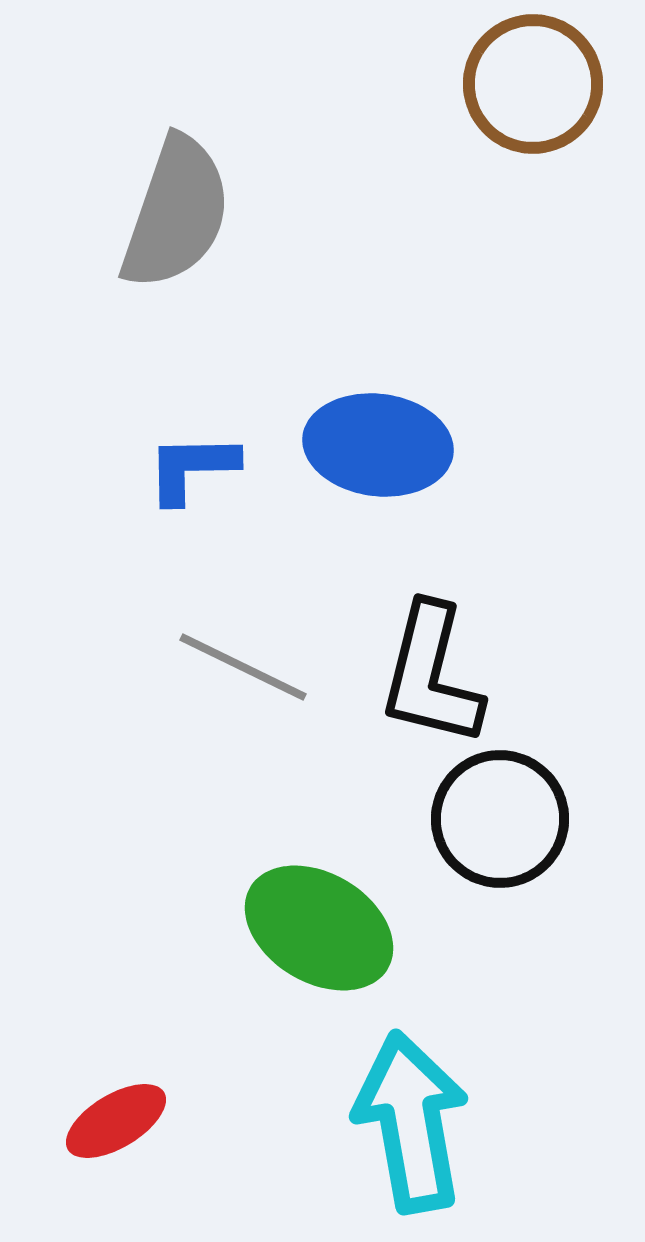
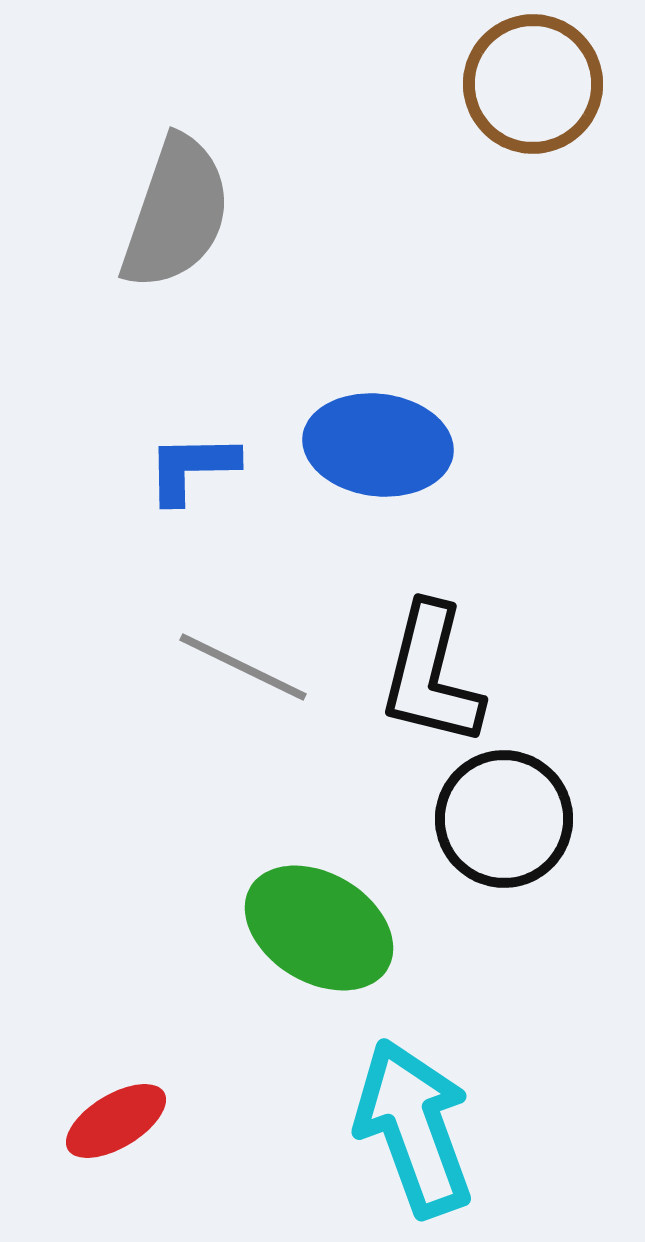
black circle: moved 4 px right
cyan arrow: moved 3 px right, 6 px down; rotated 10 degrees counterclockwise
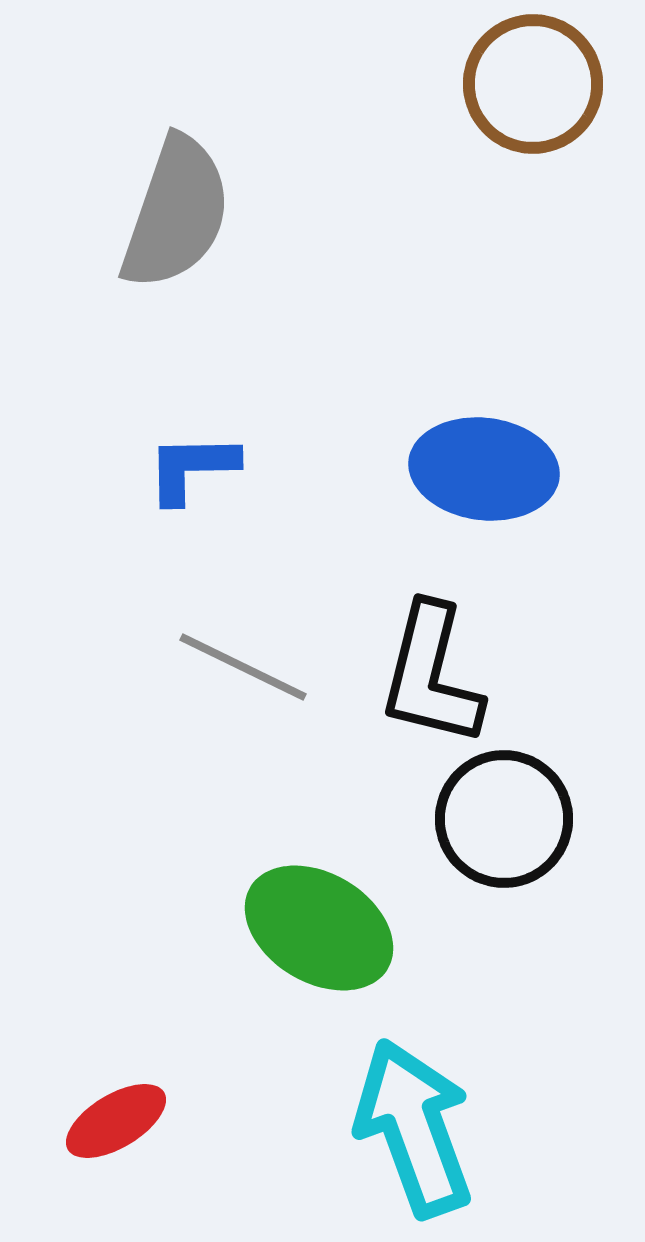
blue ellipse: moved 106 px right, 24 px down
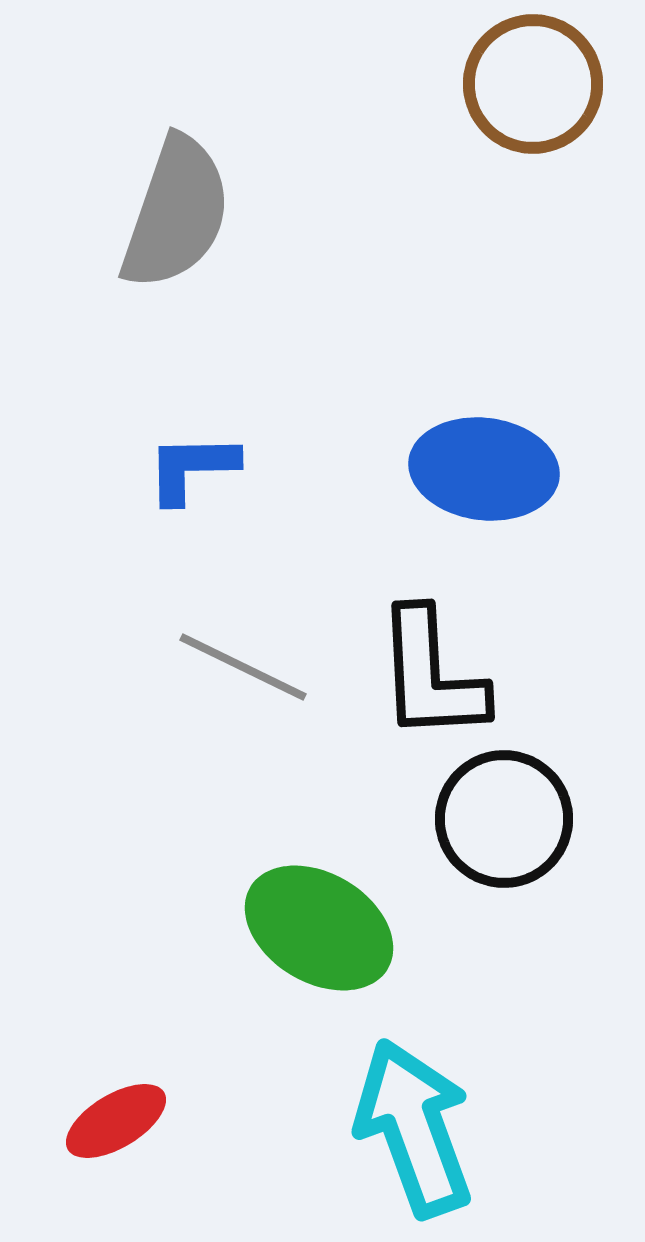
black L-shape: rotated 17 degrees counterclockwise
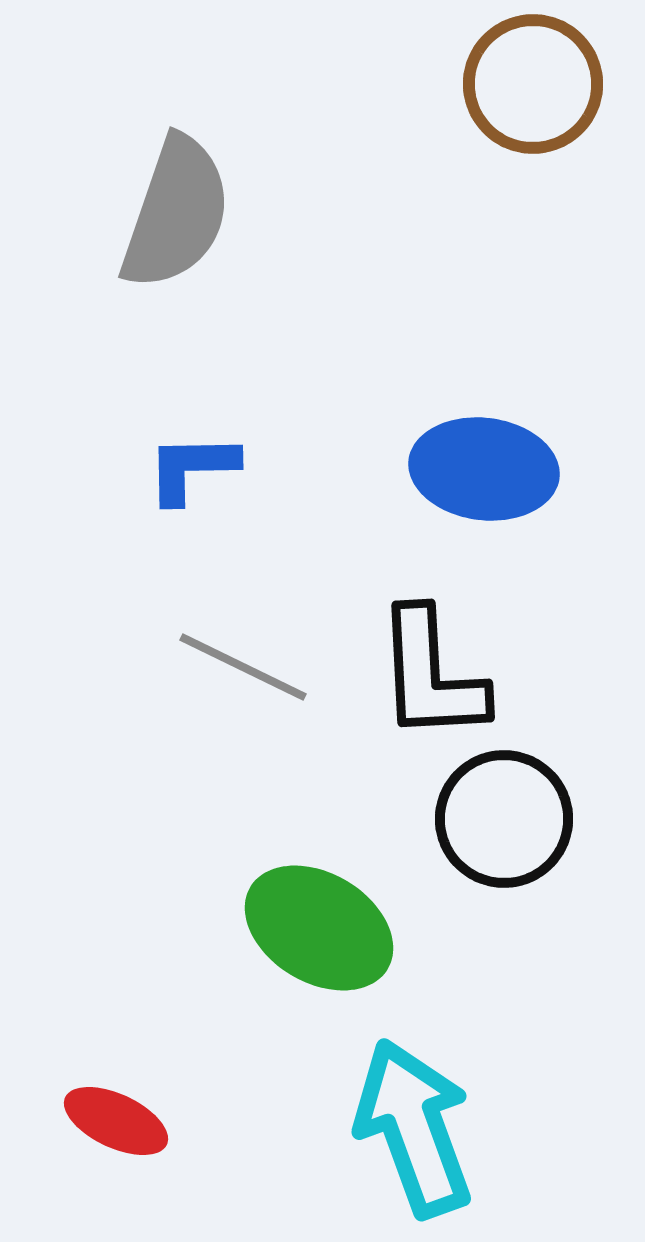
red ellipse: rotated 56 degrees clockwise
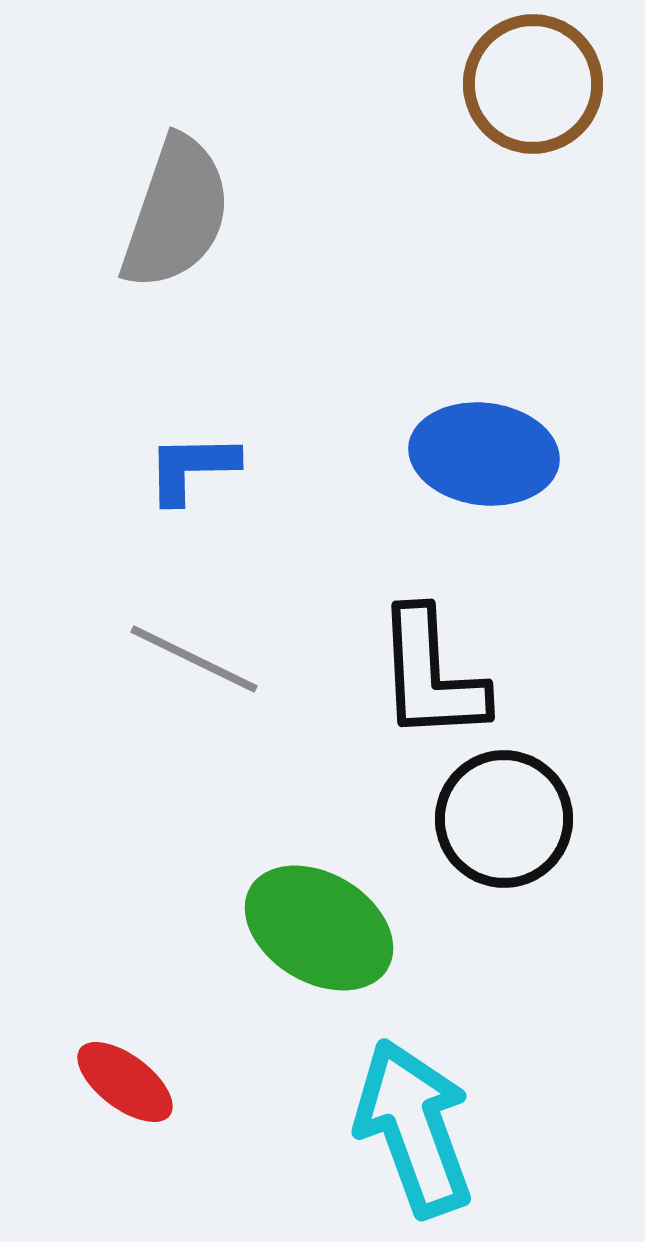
blue ellipse: moved 15 px up
gray line: moved 49 px left, 8 px up
red ellipse: moved 9 px right, 39 px up; rotated 12 degrees clockwise
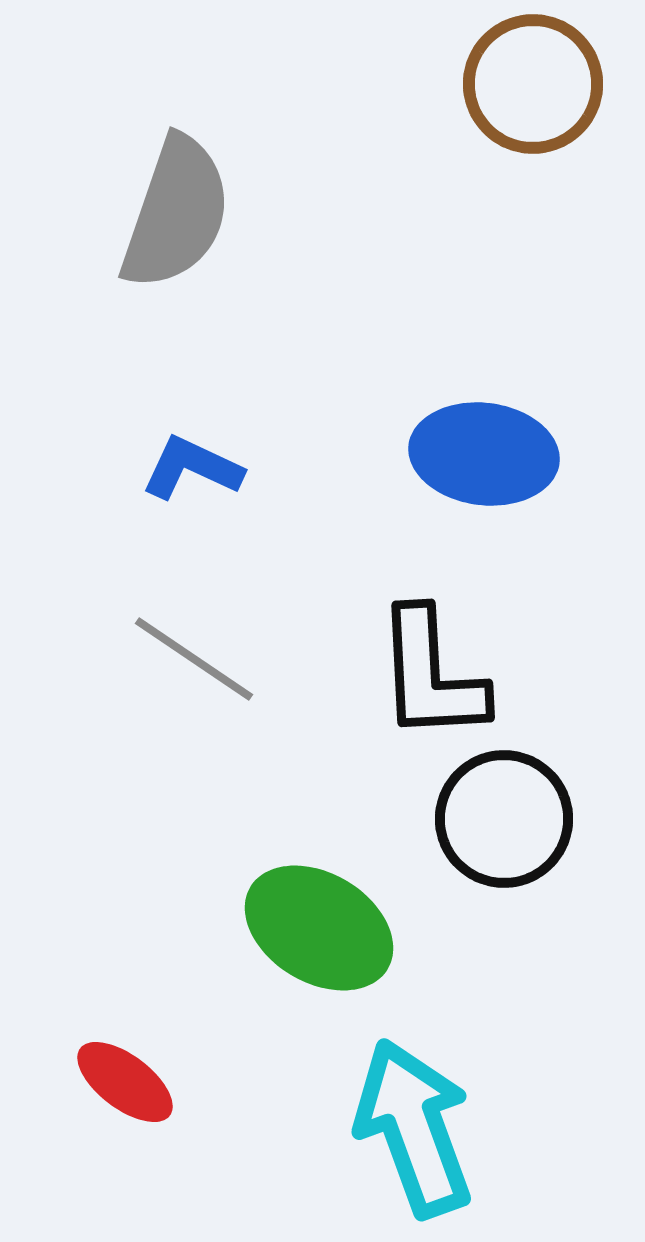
blue L-shape: rotated 26 degrees clockwise
gray line: rotated 8 degrees clockwise
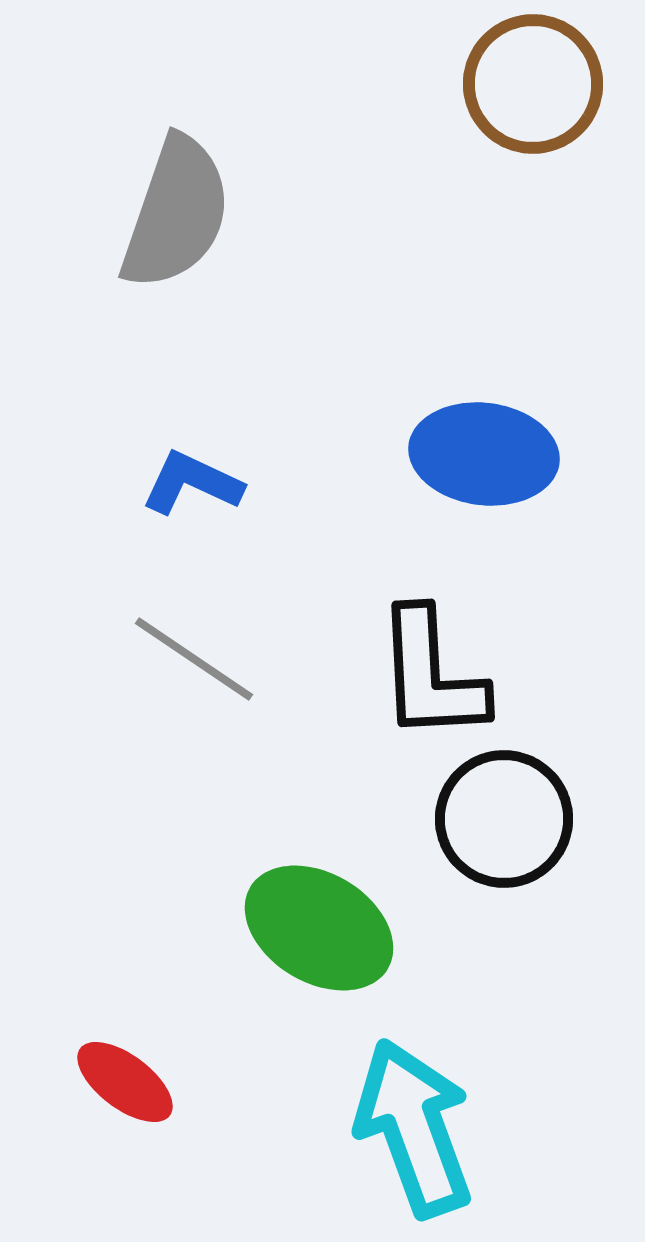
blue L-shape: moved 15 px down
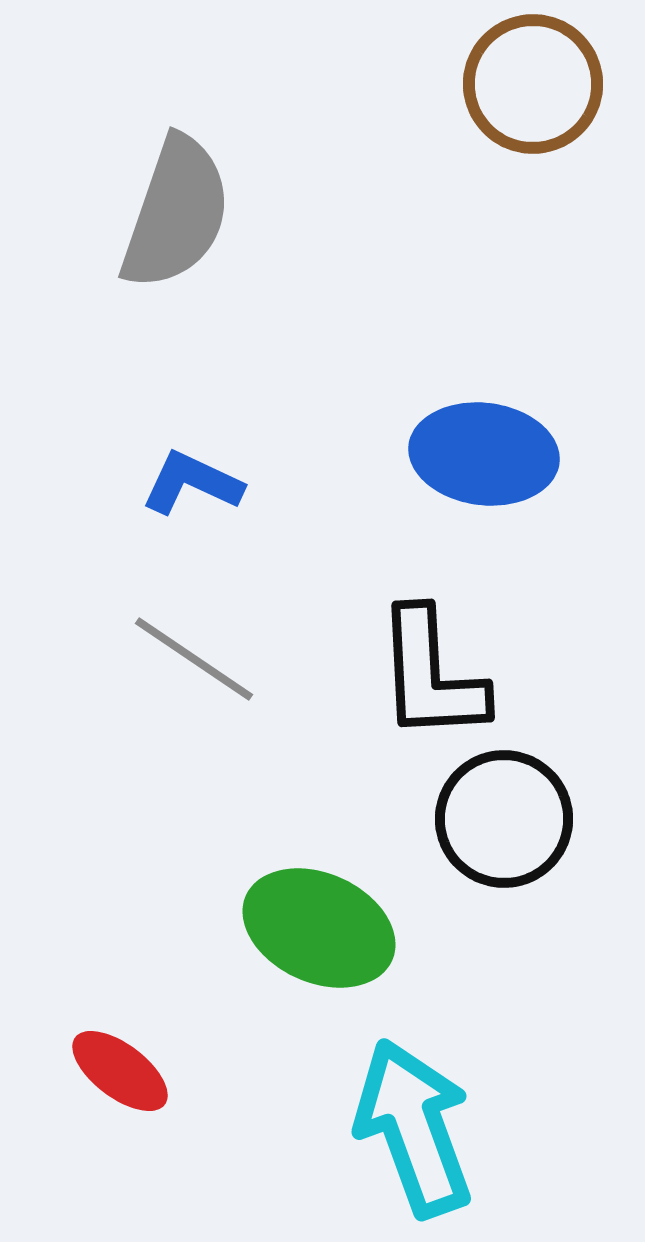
green ellipse: rotated 7 degrees counterclockwise
red ellipse: moved 5 px left, 11 px up
